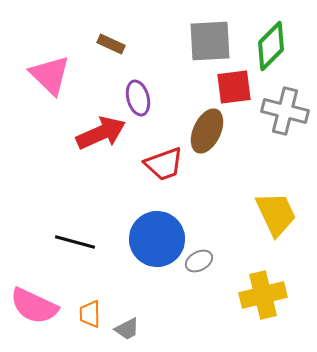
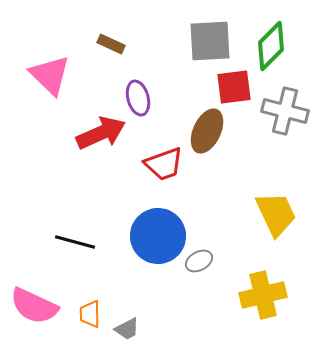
blue circle: moved 1 px right, 3 px up
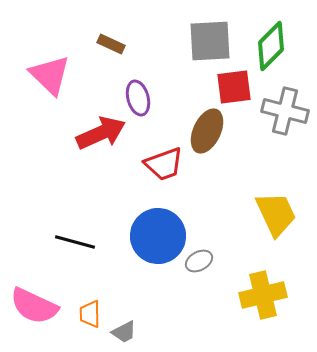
gray trapezoid: moved 3 px left, 3 px down
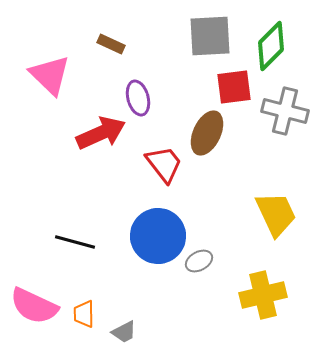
gray square: moved 5 px up
brown ellipse: moved 2 px down
red trapezoid: rotated 108 degrees counterclockwise
orange trapezoid: moved 6 px left
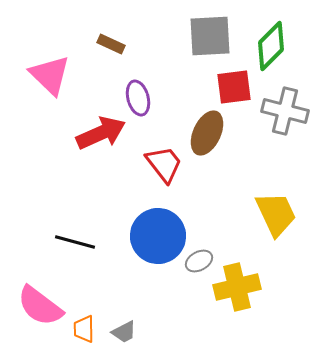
yellow cross: moved 26 px left, 8 px up
pink semicircle: moved 6 px right; rotated 12 degrees clockwise
orange trapezoid: moved 15 px down
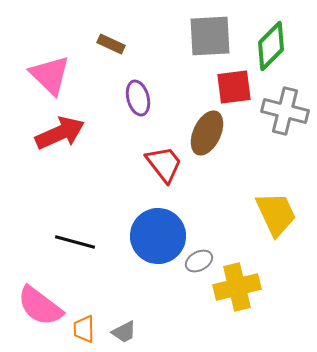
red arrow: moved 41 px left
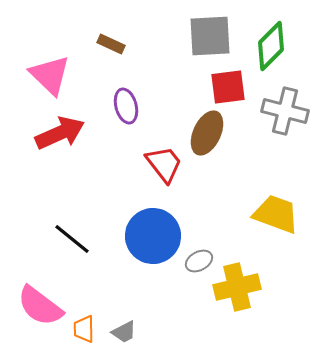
red square: moved 6 px left
purple ellipse: moved 12 px left, 8 px down
yellow trapezoid: rotated 45 degrees counterclockwise
blue circle: moved 5 px left
black line: moved 3 px left, 3 px up; rotated 24 degrees clockwise
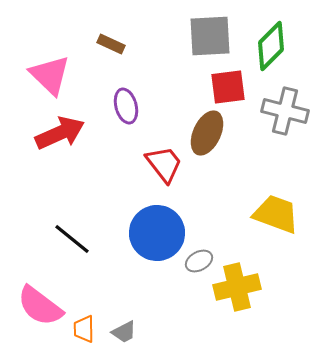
blue circle: moved 4 px right, 3 px up
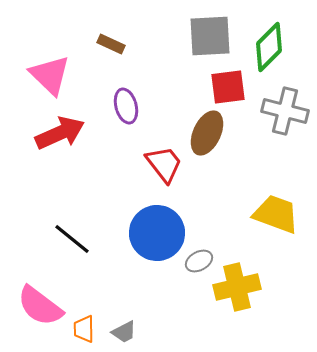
green diamond: moved 2 px left, 1 px down
